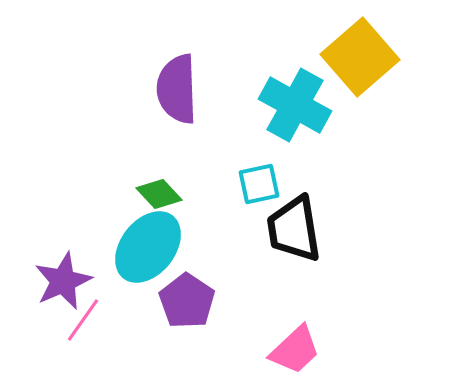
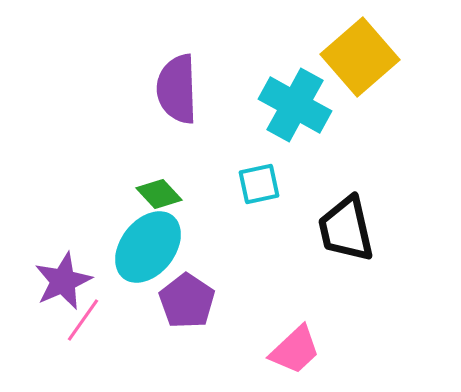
black trapezoid: moved 52 px right; rotated 4 degrees counterclockwise
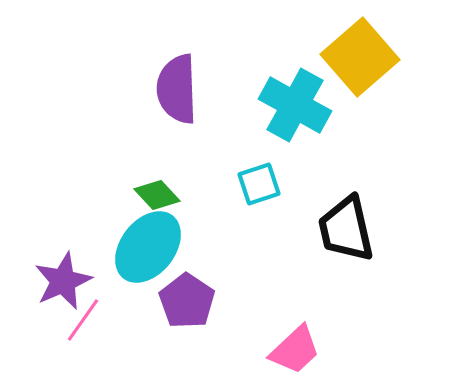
cyan square: rotated 6 degrees counterclockwise
green diamond: moved 2 px left, 1 px down
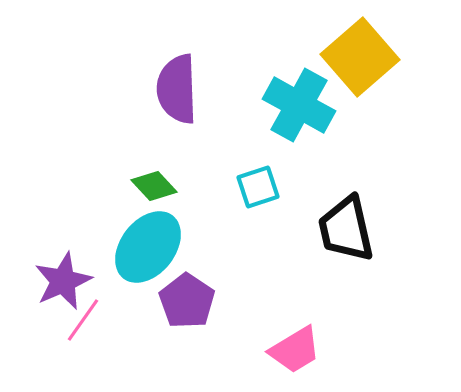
cyan cross: moved 4 px right
cyan square: moved 1 px left, 3 px down
green diamond: moved 3 px left, 9 px up
pink trapezoid: rotated 12 degrees clockwise
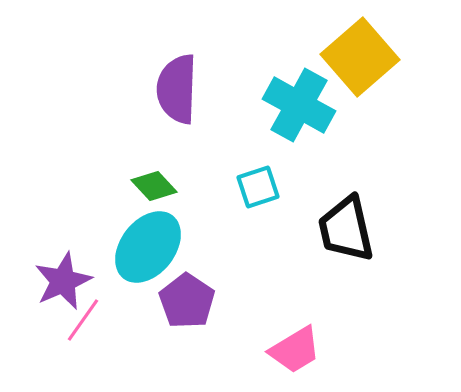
purple semicircle: rotated 4 degrees clockwise
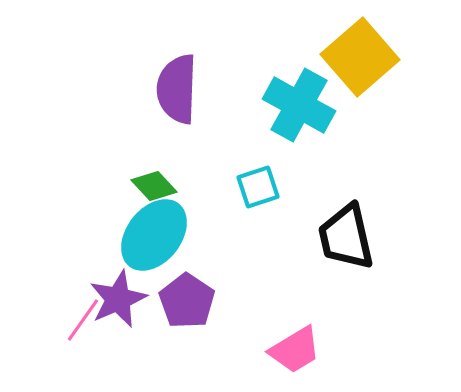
black trapezoid: moved 8 px down
cyan ellipse: moved 6 px right, 12 px up
purple star: moved 55 px right, 18 px down
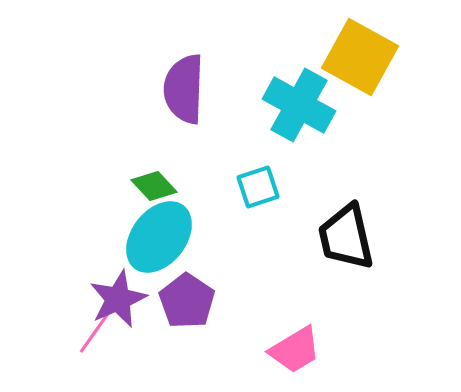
yellow square: rotated 20 degrees counterclockwise
purple semicircle: moved 7 px right
cyan ellipse: moved 5 px right, 2 px down
pink line: moved 12 px right, 12 px down
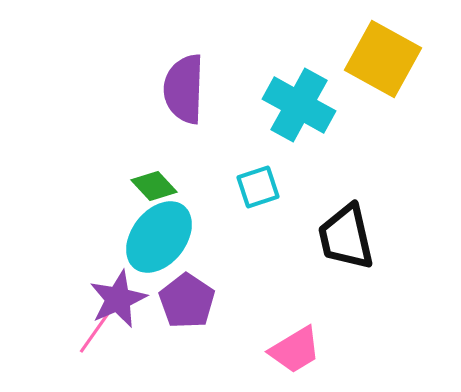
yellow square: moved 23 px right, 2 px down
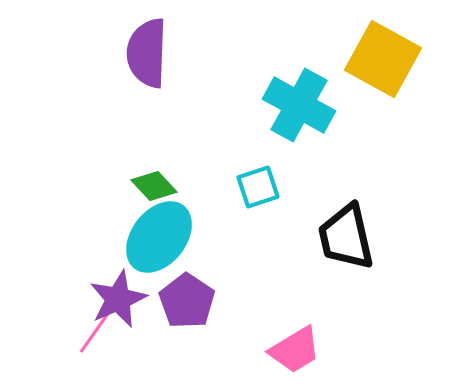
purple semicircle: moved 37 px left, 36 px up
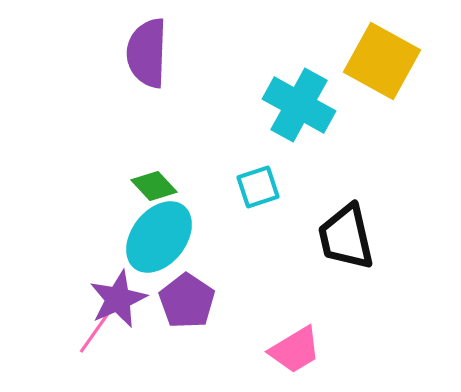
yellow square: moved 1 px left, 2 px down
